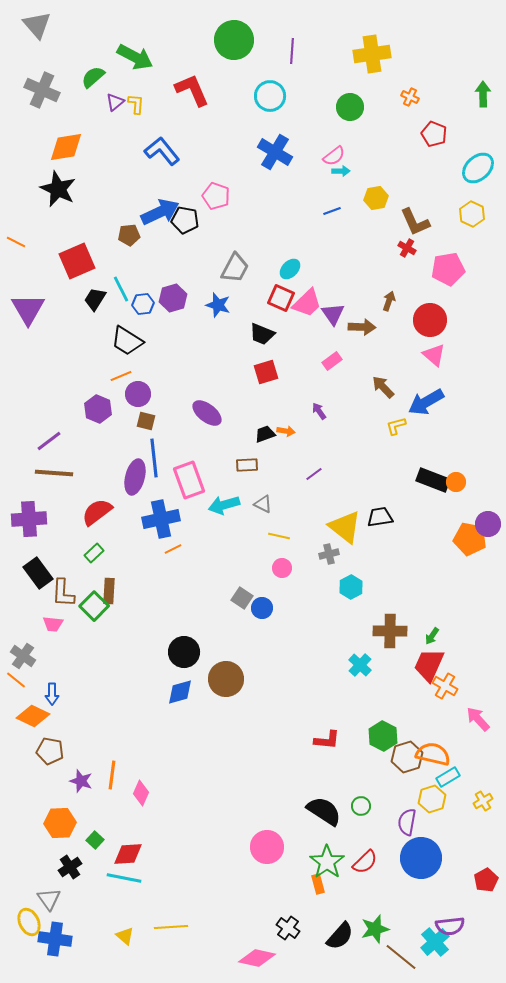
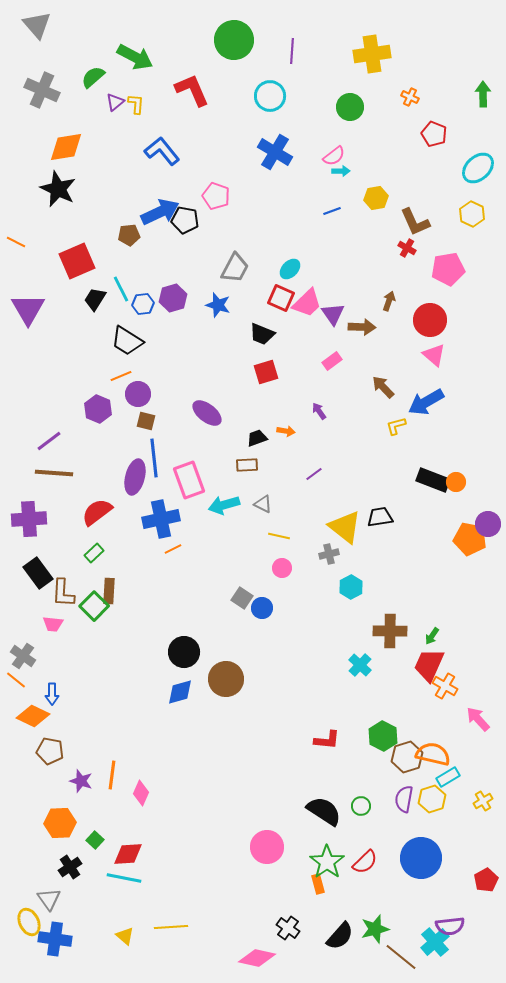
black trapezoid at (265, 434): moved 8 px left, 4 px down
purple semicircle at (407, 822): moved 3 px left, 23 px up
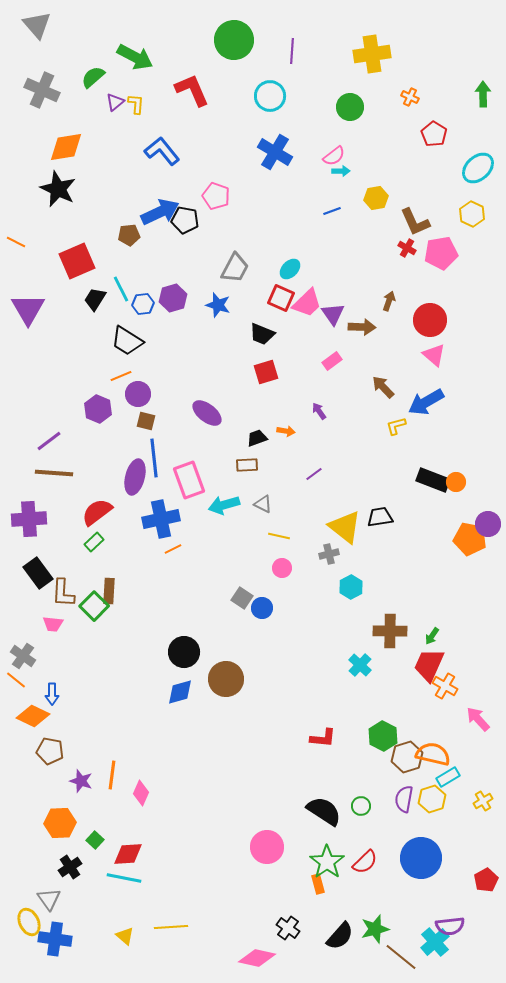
red pentagon at (434, 134): rotated 10 degrees clockwise
pink pentagon at (448, 269): moved 7 px left, 16 px up
green rectangle at (94, 553): moved 11 px up
red L-shape at (327, 740): moved 4 px left, 2 px up
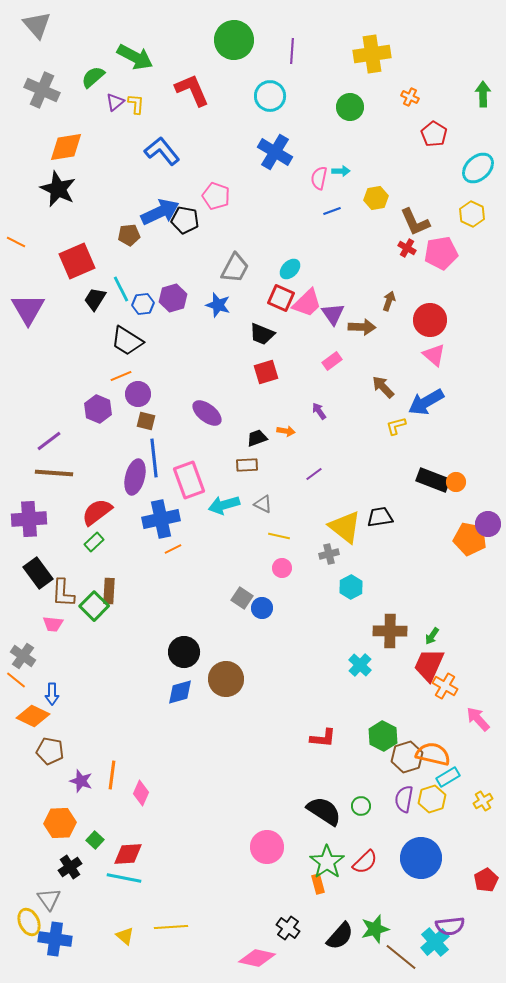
pink semicircle at (334, 156): moved 15 px left, 22 px down; rotated 140 degrees clockwise
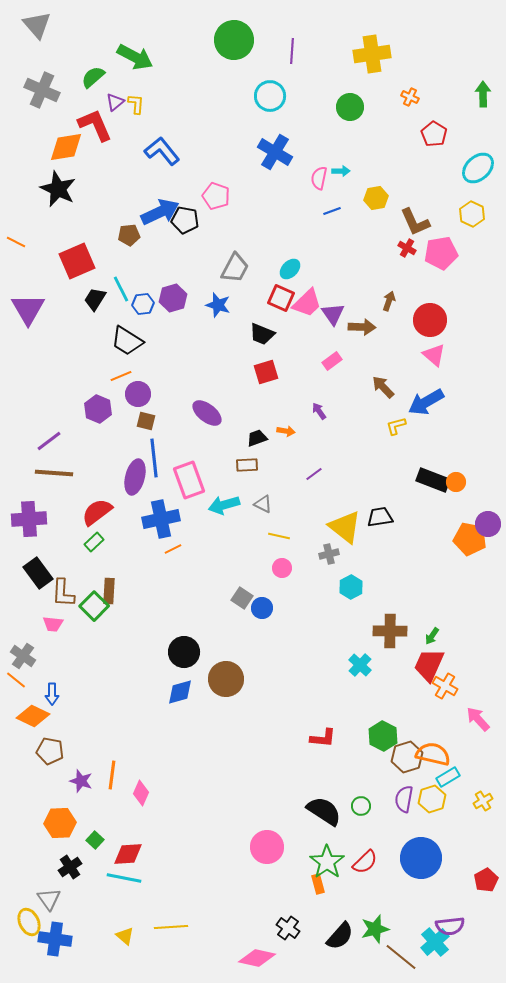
red L-shape at (192, 90): moved 97 px left, 35 px down
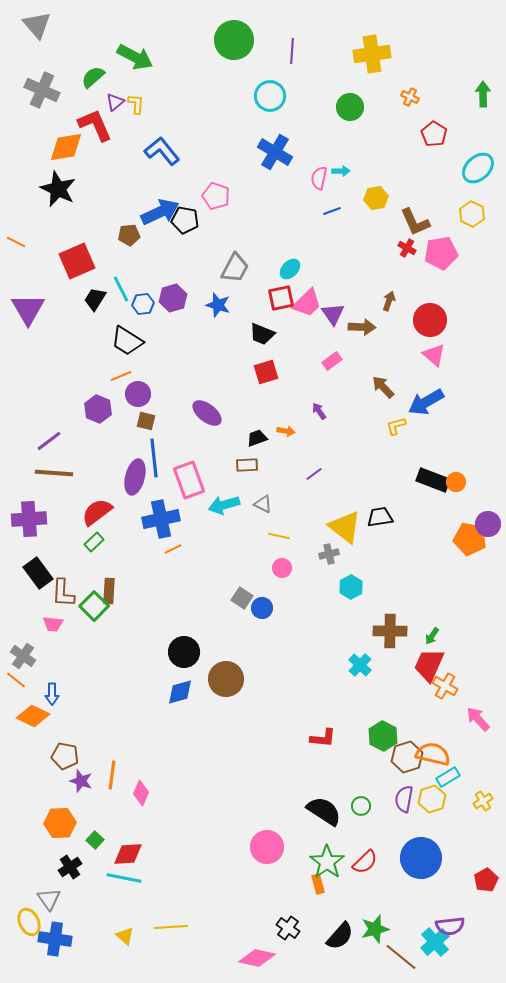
red square at (281, 298): rotated 36 degrees counterclockwise
brown pentagon at (50, 751): moved 15 px right, 5 px down
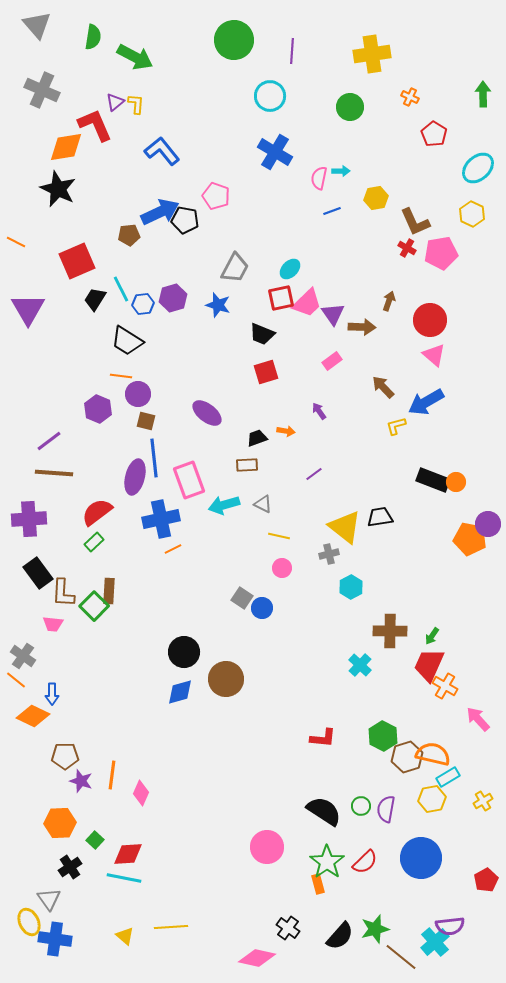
green semicircle at (93, 77): moved 40 px up; rotated 140 degrees clockwise
orange line at (121, 376): rotated 30 degrees clockwise
brown pentagon at (65, 756): rotated 12 degrees counterclockwise
purple semicircle at (404, 799): moved 18 px left, 10 px down
yellow hexagon at (432, 799): rotated 8 degrees clockwise
